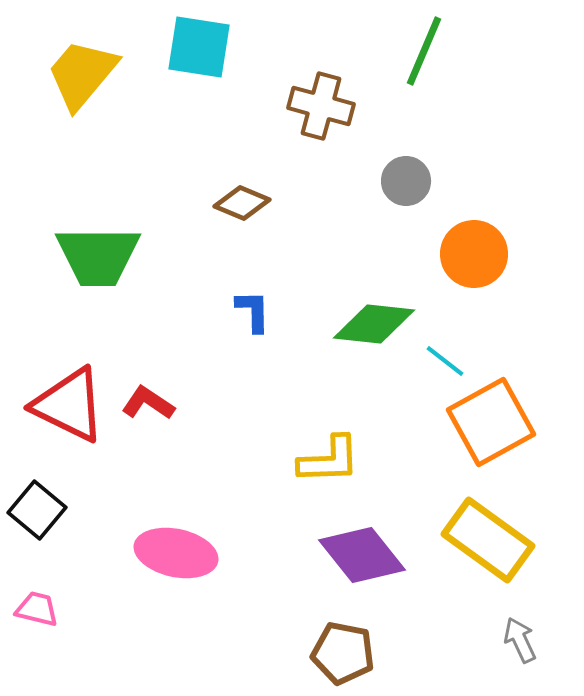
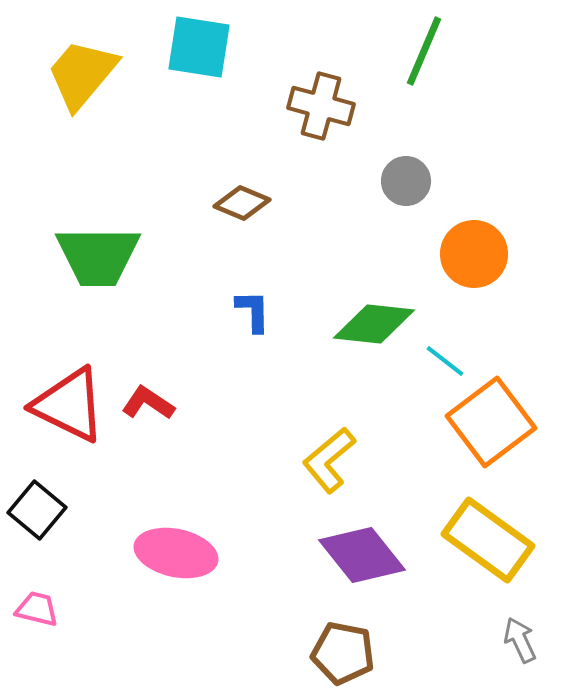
orange square: rotated 8 degrees counterclockwise
yellow L-shape: rotated 142 degrees clockwise
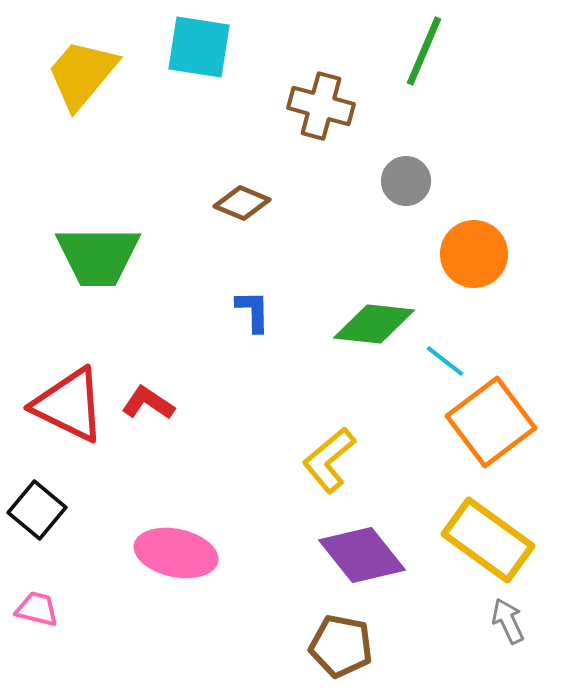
gray arrow: moved 12 px left, 19 px up
brown pentagon: moved 2 px left, 7 px up
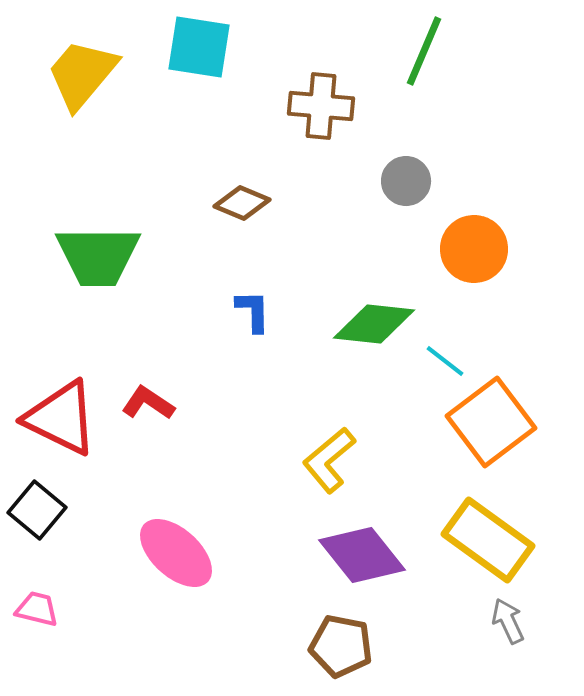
brown cross: rotated 10 degrees counterclockwise
orange circle: moved 5 px up
red triangle: moved 8 px left, 13 px down
pink ellipse: rotated 30 degrees clockwise
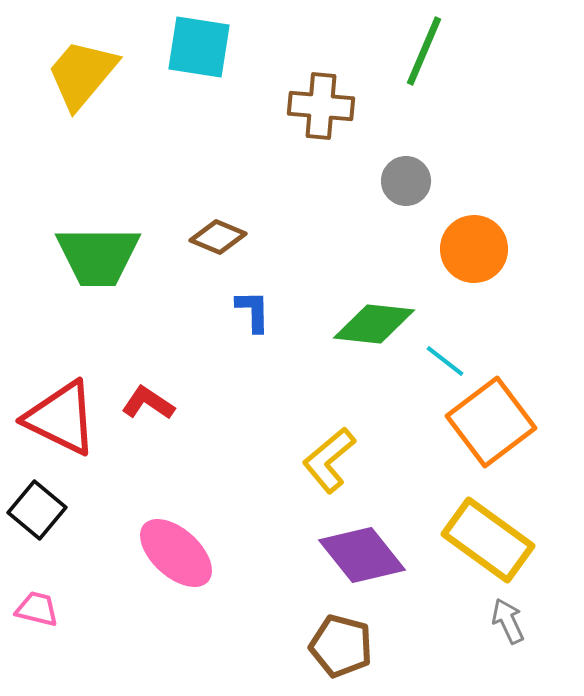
brown diamond: moved 24 px left, 34 px down
brown pentagon: rotated 4 degrees clockwise
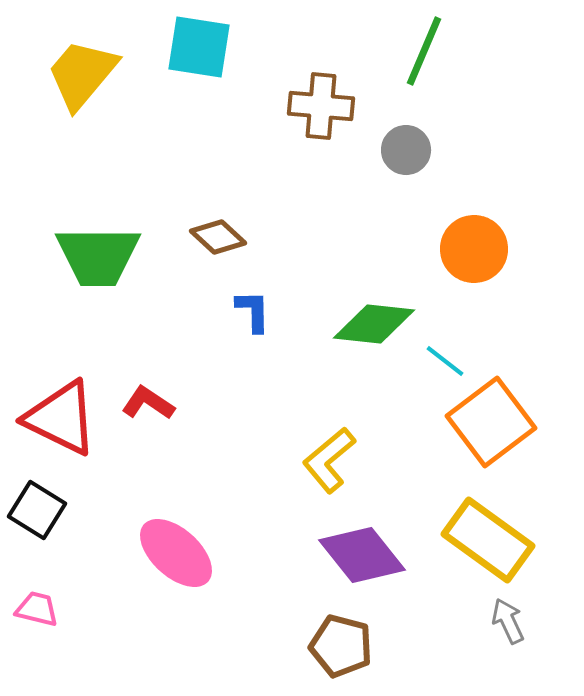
gray circle: moved 31 px up
brown diamond: rotated 20 degrees clockwise
black square: rotated 8 degrees counterclockwise
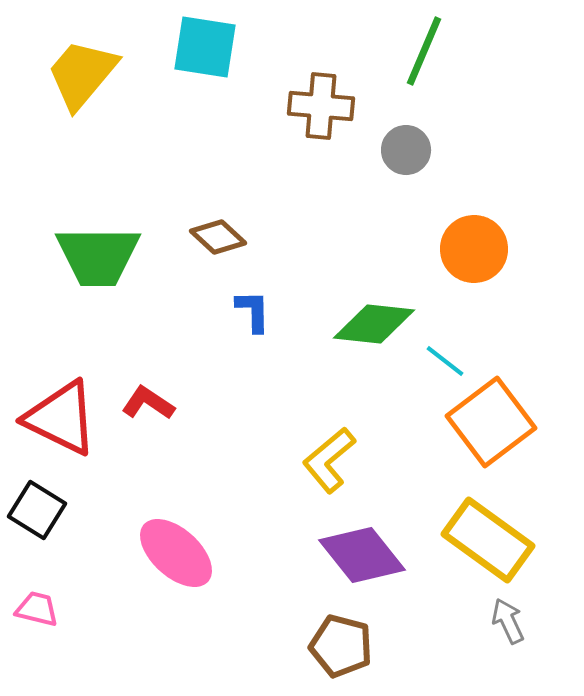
cyan square: moved 6 px right
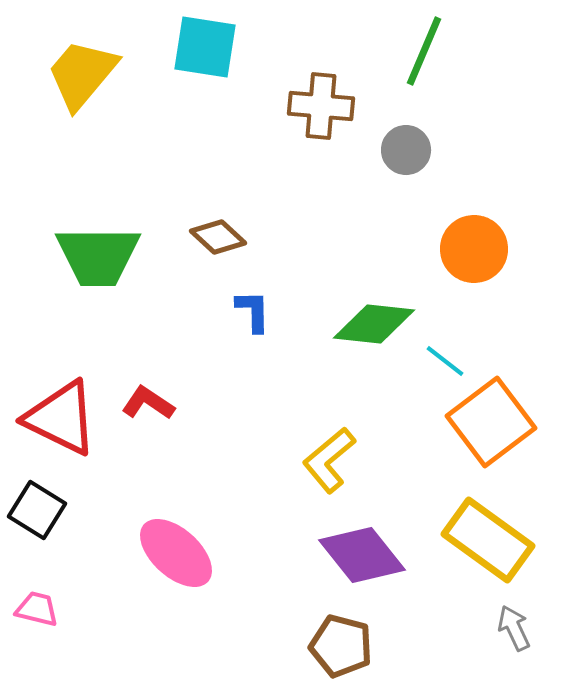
gray arrow: moved 6 px right, 7 px down
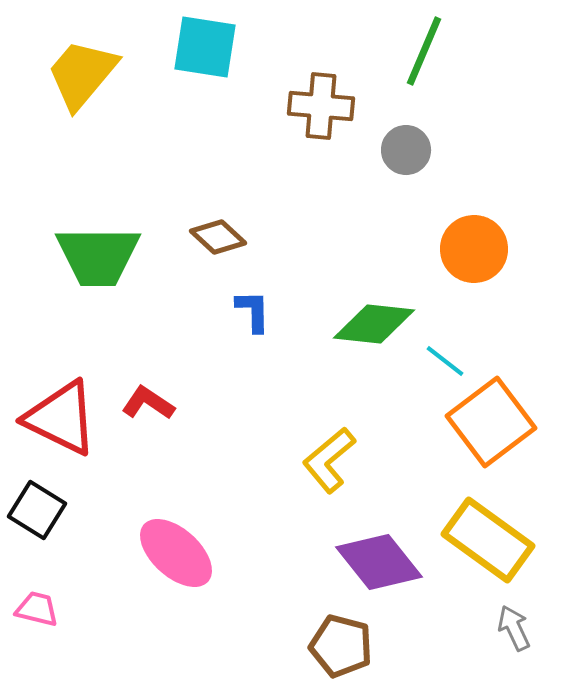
purple diamond: moved 17 px right, 7 px down
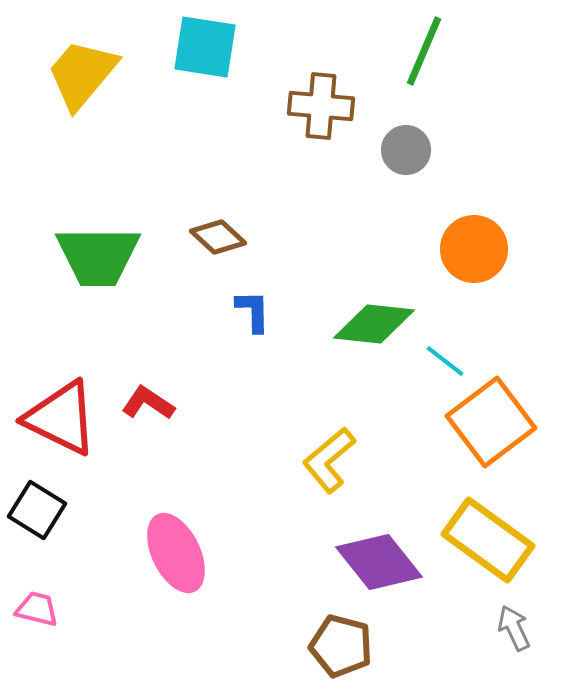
pink ellipse: rotated 22 degrees clockwise
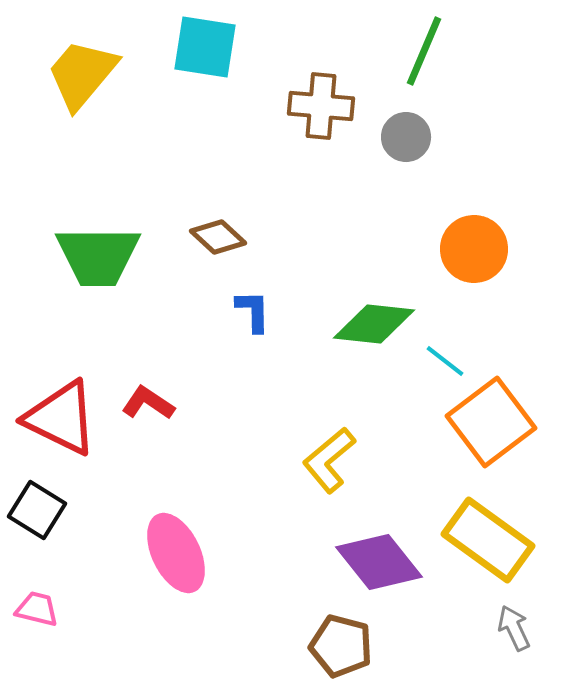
gray circle: moved 13 px up
